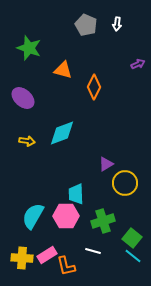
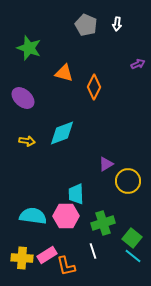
orange triangle: moved 1 px right, 3 px down
yellow circle: moved 3 px right, 2 px up
cyan semicircle: rotated 68 degrees clockwise
green cross: moved 2 px down
white line: rotated 56 degrees clockwise
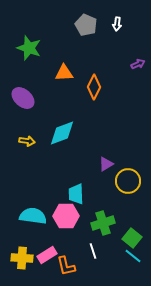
orange triangle: rotated 18 degrees counterclockwise
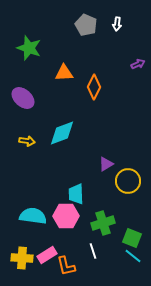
green square: rotated 18 degrees counterclockwise
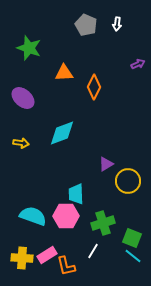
yellow arrow: moved 6 px left, 2 px down
cyan semicircle: rotated 12 degrees clockwise
white line: rotated 49 degrees clockwise
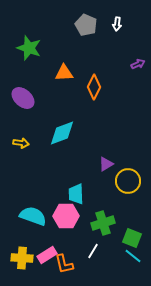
orange L-shape: moved 2 px left, 2 px up
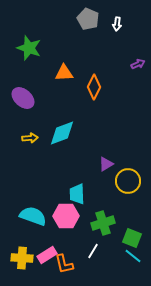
gray pentagon: moved 2 px right, 6 px up
yellow arrow: moved 9 px right, 5 px up; rotated 14 degrees counterclockwise
cyan trapezoid: moved 1 px right
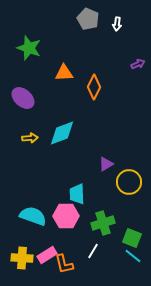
yellow circle: moved 1 px right, 1 px down
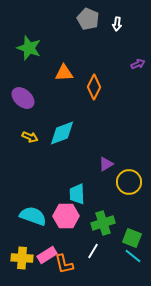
yellow arrow: moved 1 px up; rotated 28 degrees clockwise
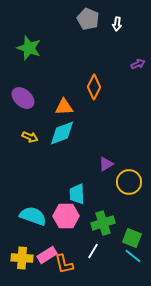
orange triangle: moved 34 px down
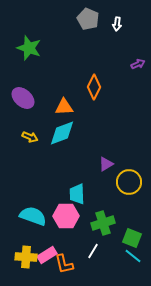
yellow cross: moved 4 px right, 1 px up
